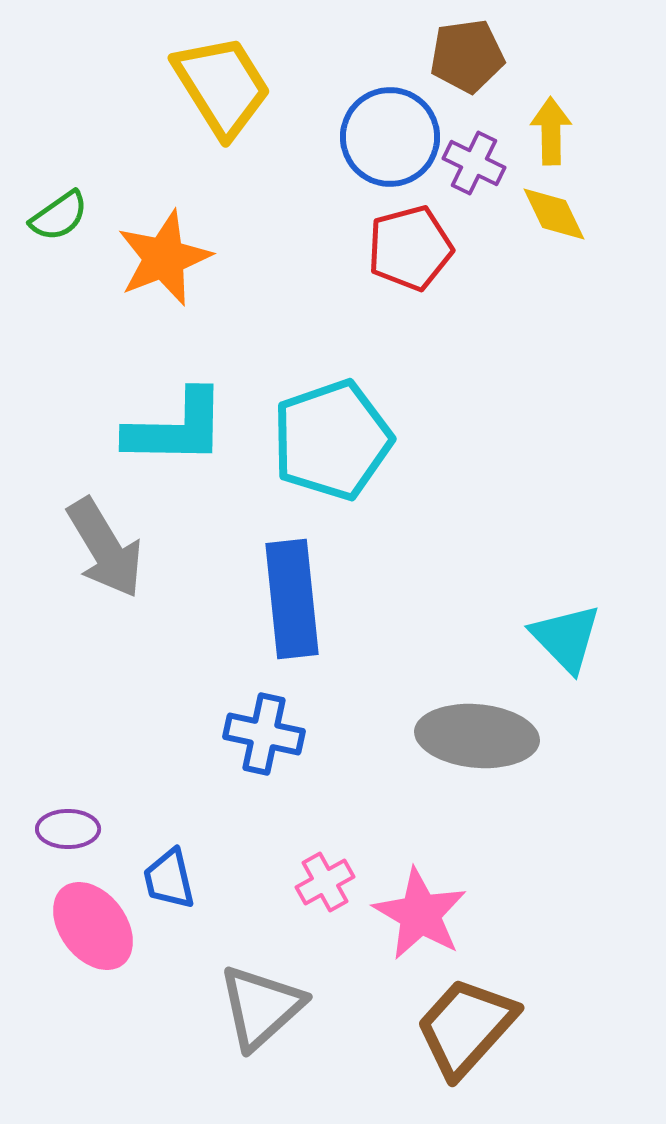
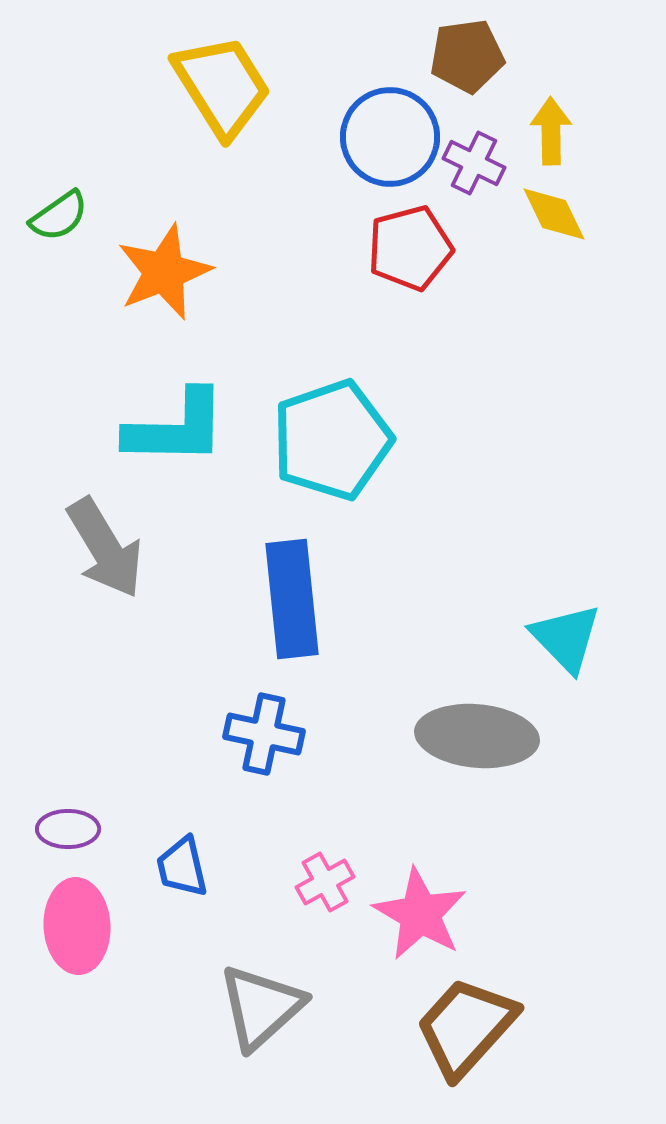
orange star: moved 14 px down
blue trapezoid: moved 13 px right, 12 px up
pink ellipse: moved 16 px left; rotated 34 degrees clockwise
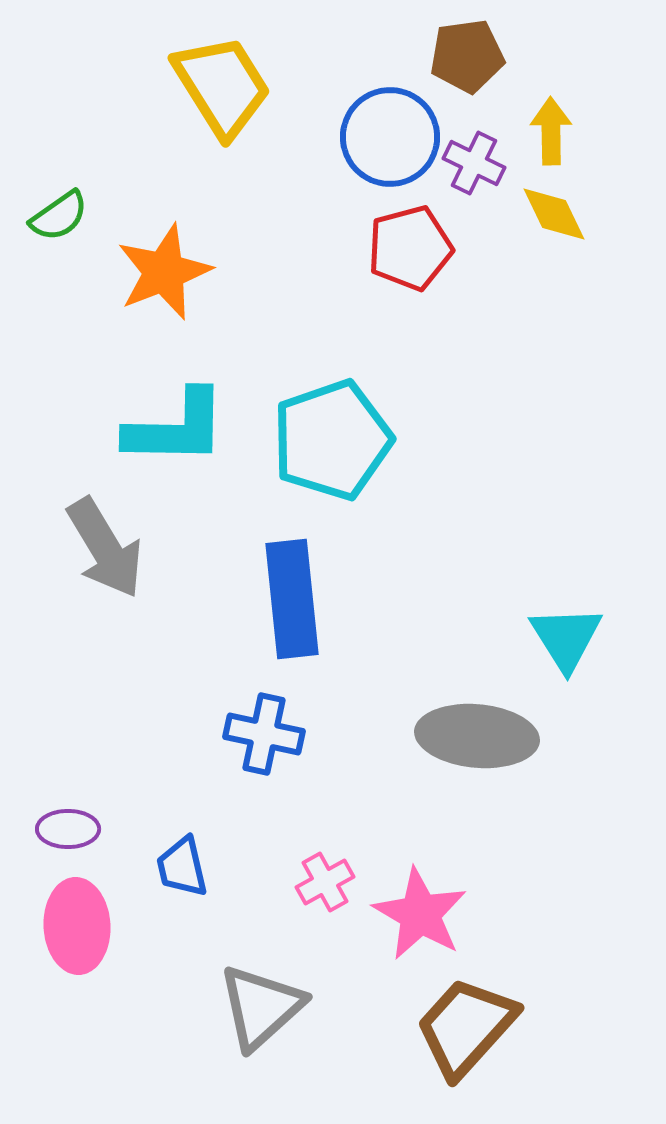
cyan triangle: rotated 12 degrees clockwise
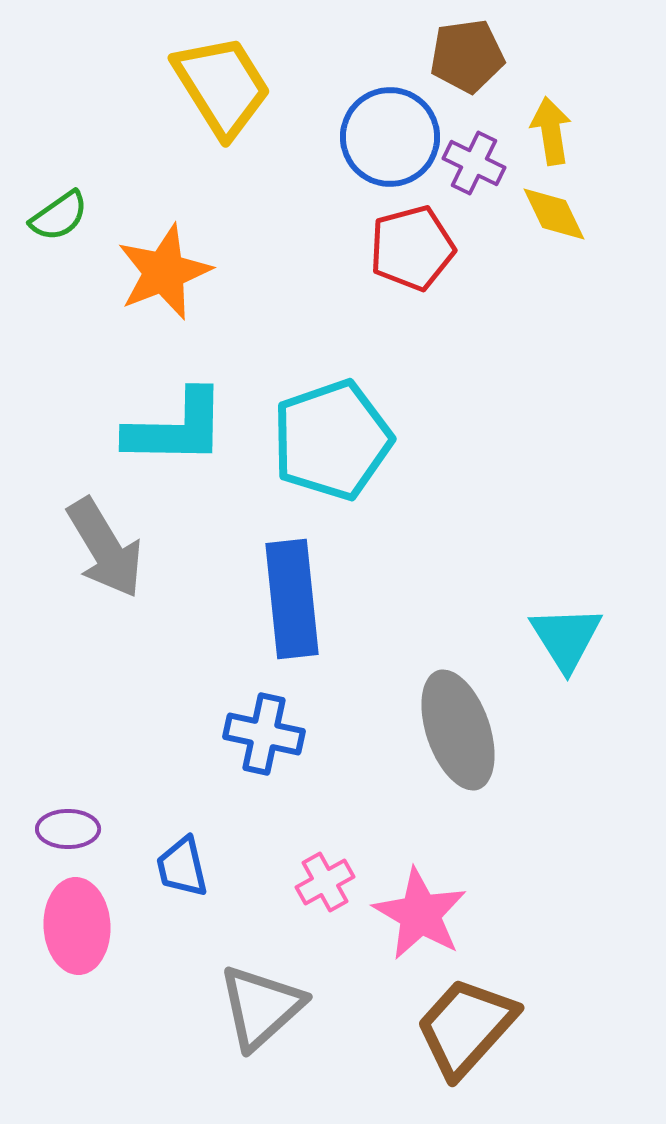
yellow arrow: rotated 8 degrees counterclockwise
red pentagon: moved 2 px right
gray ellipse: moved 19 px left, 6 px up; rotated 66 degrees clockwise
